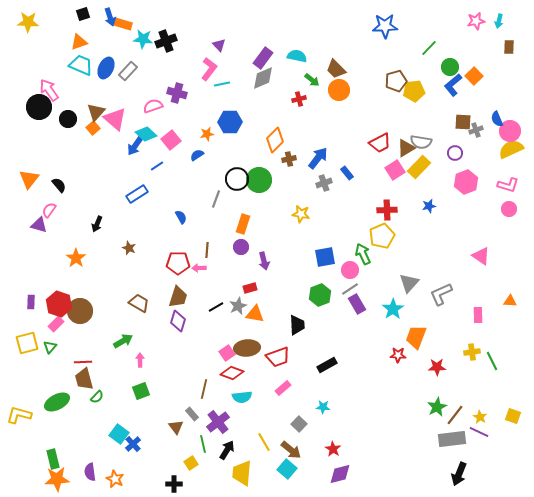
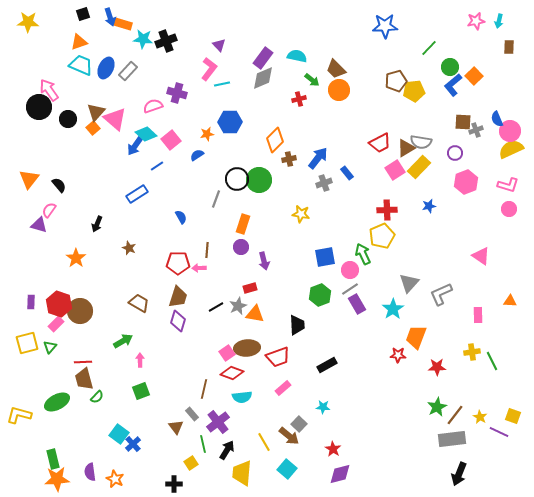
purple line at (479, 432): moved 20 px right
brown arrow at (291, 450): moved 2 px left, 14 px up
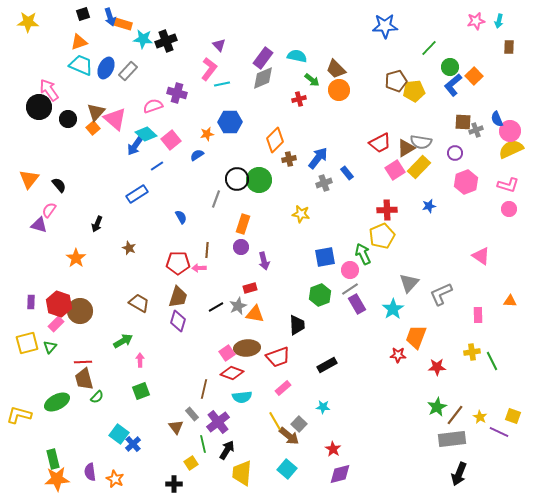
yellow line at (264, 442): moved 11 px right, 21 px up
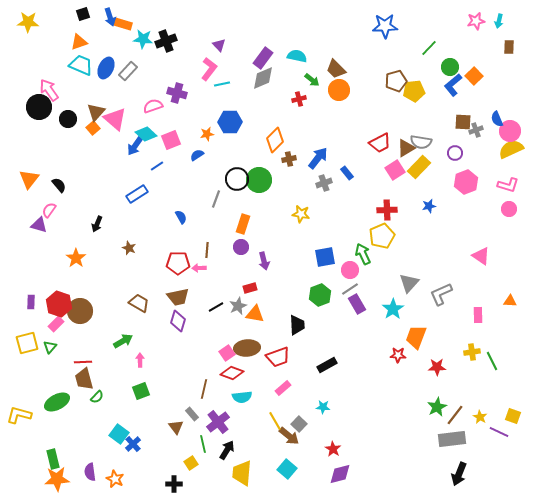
pink square at (171, 140): rotated 18 degrees clockwise
brown trapezoid at (178, 297): rotated 60 degrees clockwise
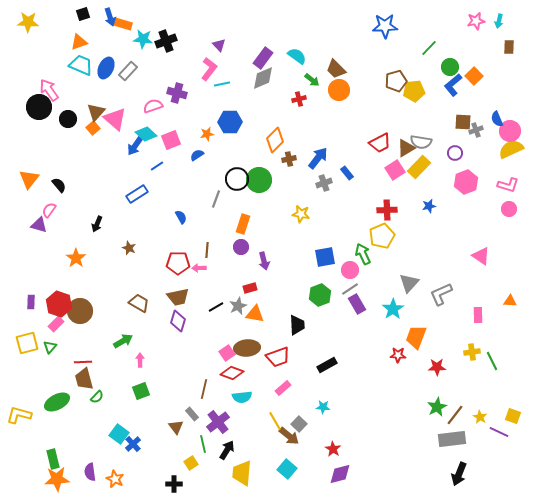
cyan semicircle at (297, 56): rotated 24 degrees clockwise
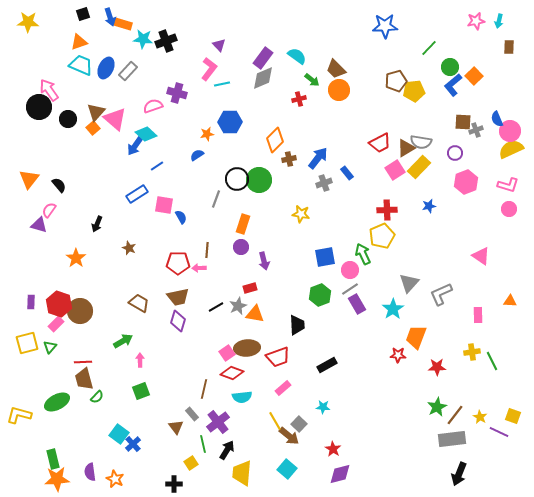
pink square at (171, 140): moved 7 px left, 65 px down; rotated 30 degrees clockwise
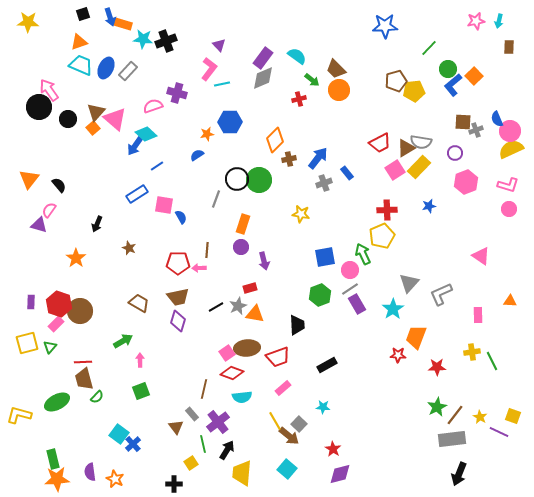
green circle at (450, 67): moved 2 px left, 2 px down
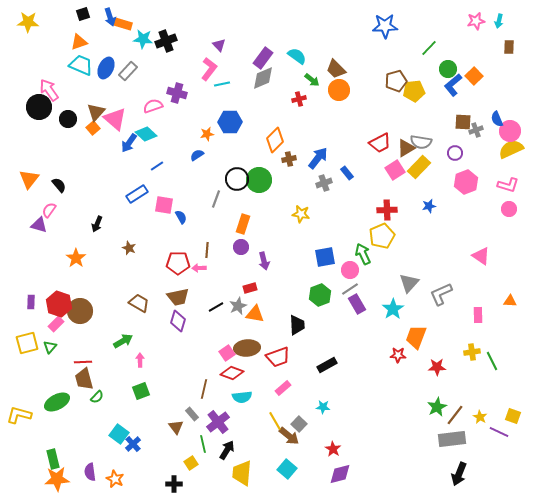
blue arrow at (135, 146): moved 6 px left, 3 px up
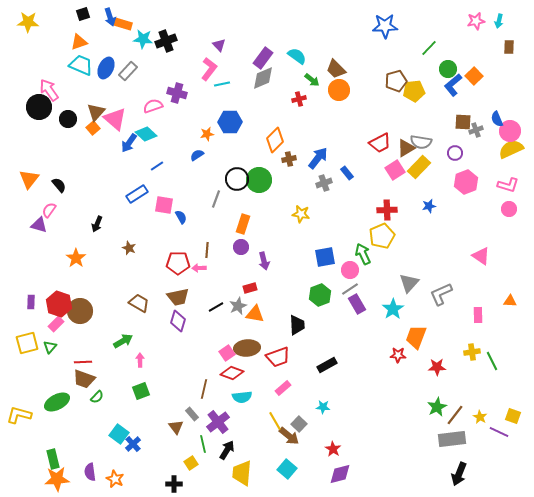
brown trapezoid at (84, 379): rotated 55 degrees counterclockwise
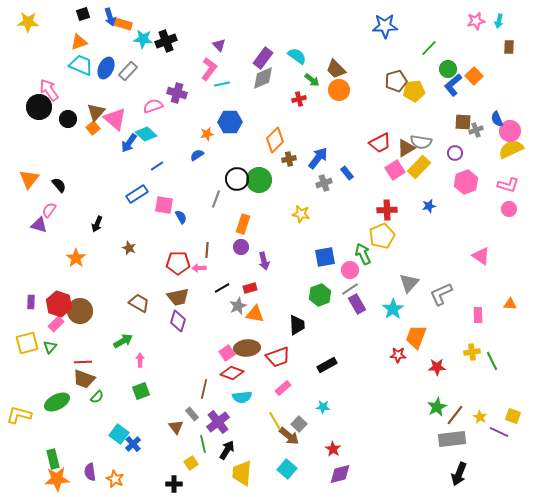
orange triangle at (510, 301): moved 3 px down
black line at (216, 307): moved 6 px right, 19 px up
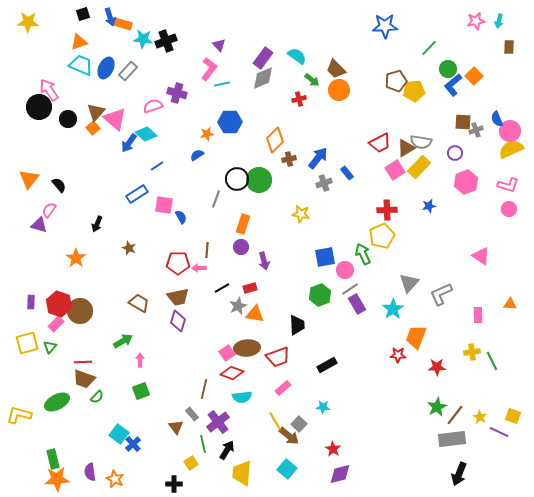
pink circle at (350, 270): moved 5 px left
